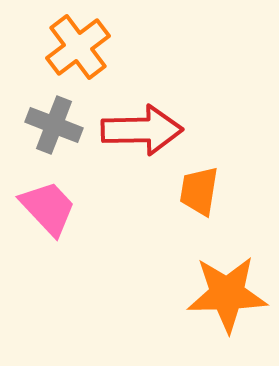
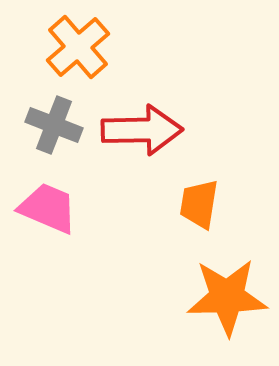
orange cross: rotated 4 degrees counterclockwise
orange trapezoid: moved 13 px down
pink trapezoid: rotated 24 degrees counterclockwise
orange star: moved 3 px down
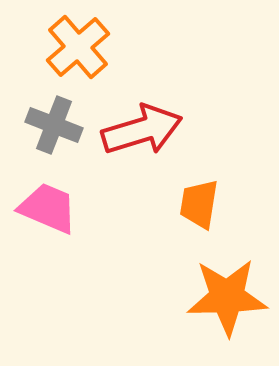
red arrow: rotated 16 degrees counterclockwise
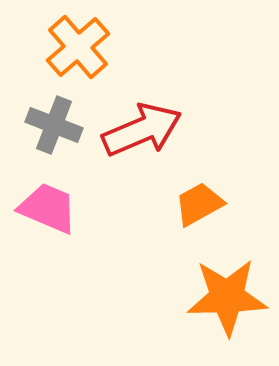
red arrow: rotated 6 degrees counterclockwise
orange trapezoid: rotated 52 degrees clockwise
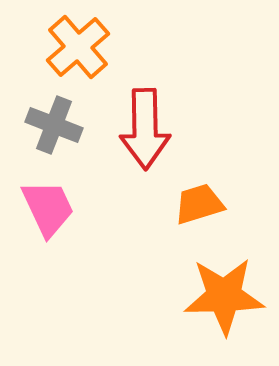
red arrow: moved 3 px right, 1 px up; rotated 112 degrees clockwise
orange trapezoid: rotated 12 degrees clockwise
pink trapezoid: rotated 42 degrees clockwise
orange star: moved 3 px left, 1 px up
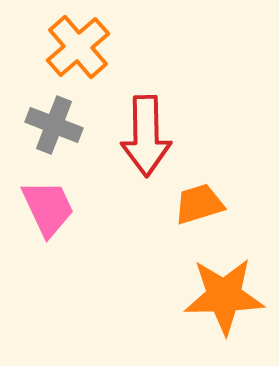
red arrow: moved 1 px right, 7 px down
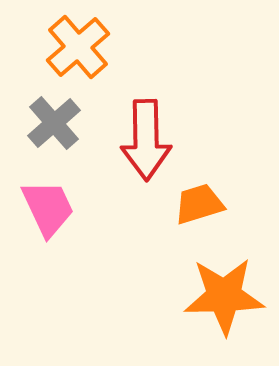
gray cross: moved 2 px up; rotated 28 degrees clockwise
red arrow: moved 4 px down
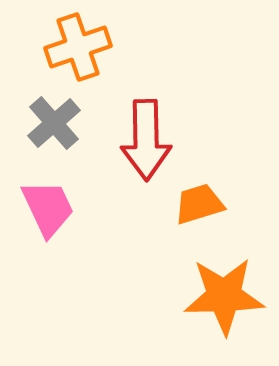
orange cross: rotated 22 degrees clockwise
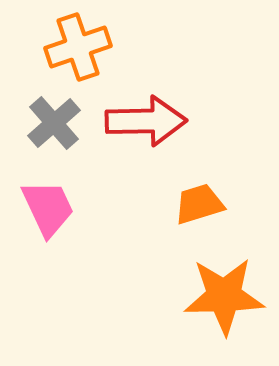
red arrow: moved 19 px up; rotated 90 degrees counterclockwise
